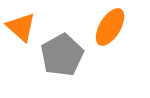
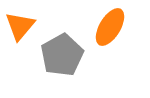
orange triangle: moved 1 px left, 1 px up; rotated 28 degrees clockwise
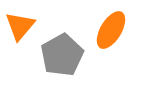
orange ellipse: moved 1 px right, 3 px down
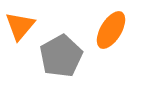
gray pentagon: moved 1 px left, 1 px down
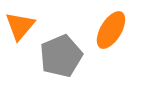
gray pentagon: rotated 6 degrees clockwise
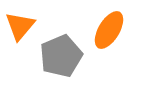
orange ellipse: moved 2 px left
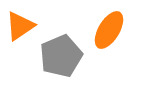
orange triangle: rotated 16 degrees clockwise
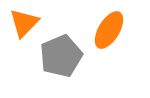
orange triangle: moved 4 px right, 3 px up; rotated 12 degrees counterclockwise
